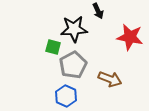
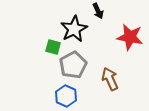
black star: rotated 24 degrees counterclockwise
brown arrow: rotated 135 degrees counterclockwise
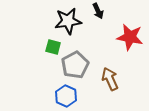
black star: moved 6 px left, 8 px up; rotated 20 degrees clockwise
gray pentagon: moved 2 px right
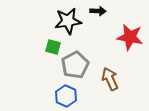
black arrow: rotated 63 degrees counterclockwise
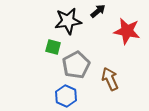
black arrow: rotated 42 degrees counterclockwise
red star: moved 3 px left, 6 px up
gray pentagon: moved 1 px right
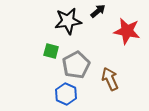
green square: moved 2 px left, 4 px down
blue hexagon: moved 2 px up
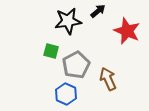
red star: rotated 12 degrees clockwise
brown arrow: moved 2 px left
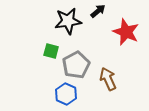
red star: moved 1 px left, 1 px down
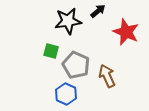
gray pentagon: rotated 20 degrees counterclockwise
brown arrow: moved 1 px left, 3 px up
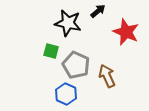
black star: moved 2 px down; rotated 20 degrees clockwise
